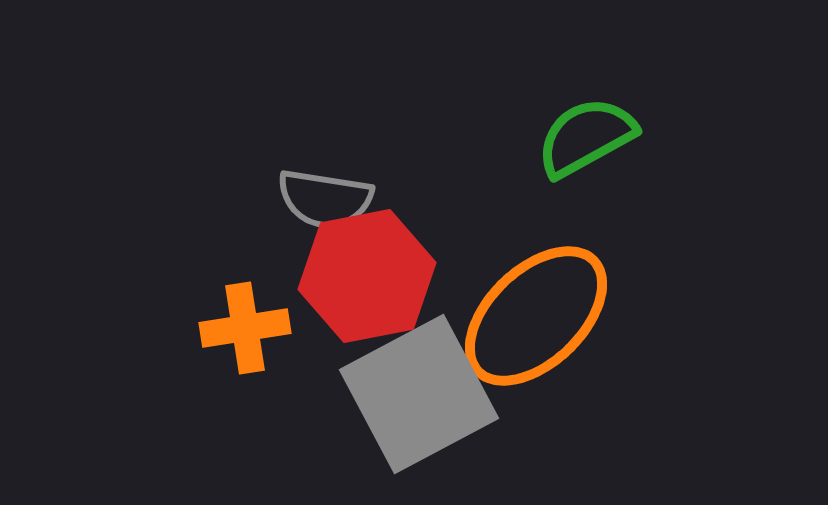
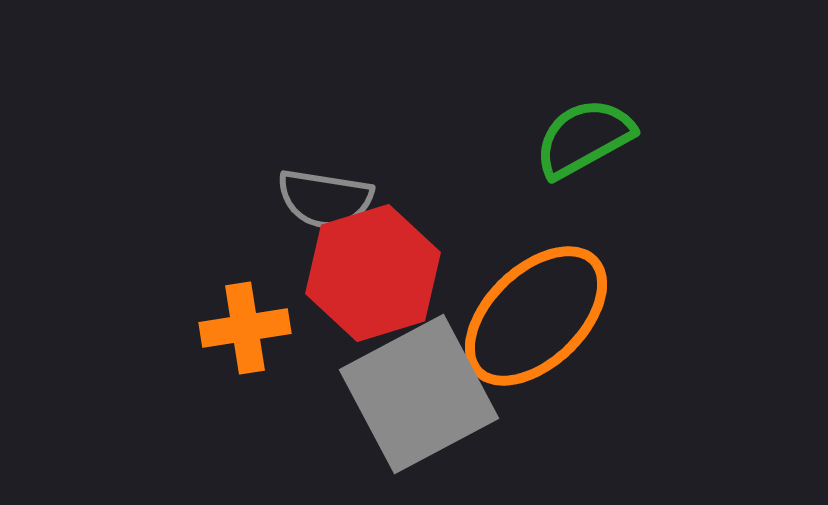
green semicircle: moved 2 px left, 1 px down
red hexagon: moved 6 px right, 3 px up; rotated 6 degrees counterclockwise
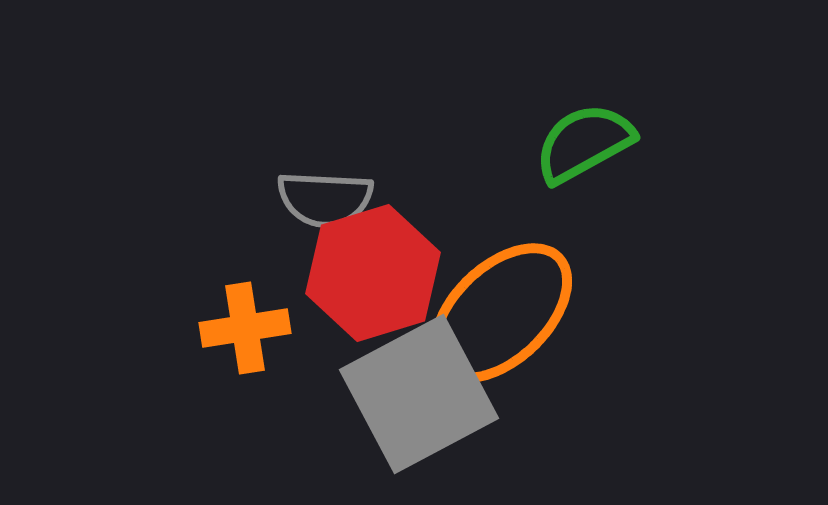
green semicircle: moved 5 px down
gray semicircle: rotated 6 degrees counterclockwise
orange ellipse: moved 35 px left, 3 px up
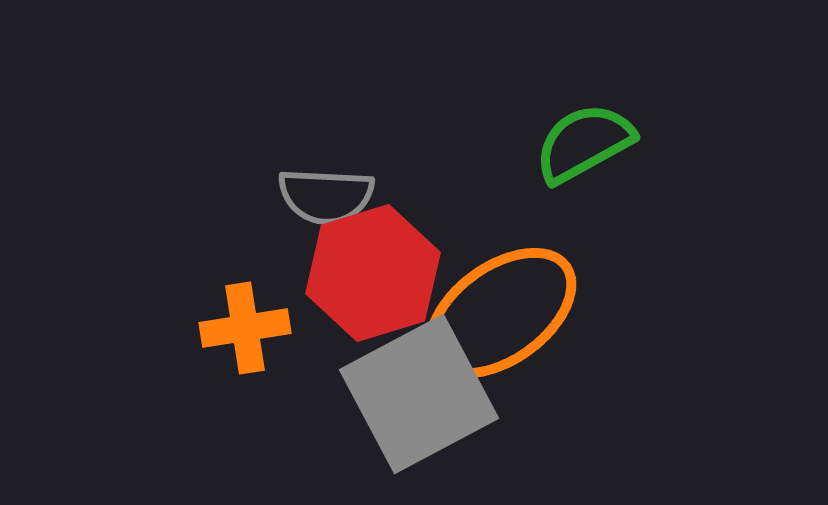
gray semicircle: moved 1 px right, 3 px up
orange ellipse: rotated 8 degrees clockwise
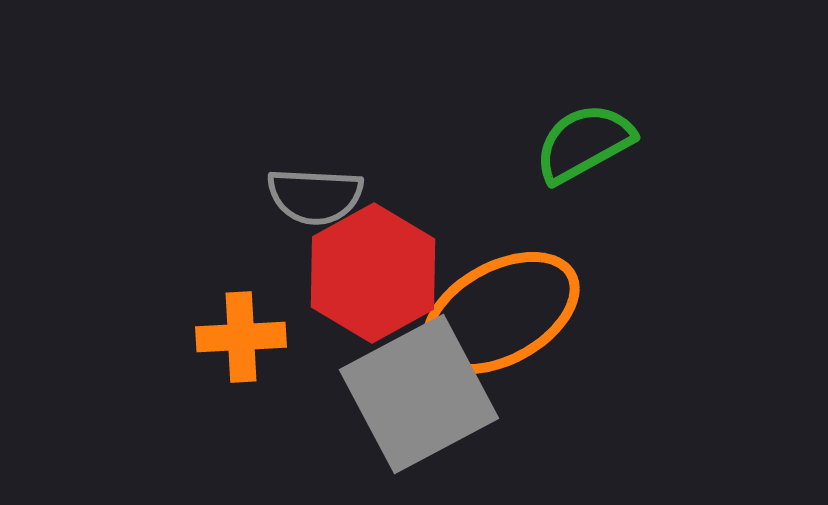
gray semicircle: moved 11 px left
red hexagon: rotated 12 degrees counterclockwise
orange ellipse: rotated 7 degrees clockwise
orange cross: moved 4 px left, 9 px down; rotated 6 degrees clockwise
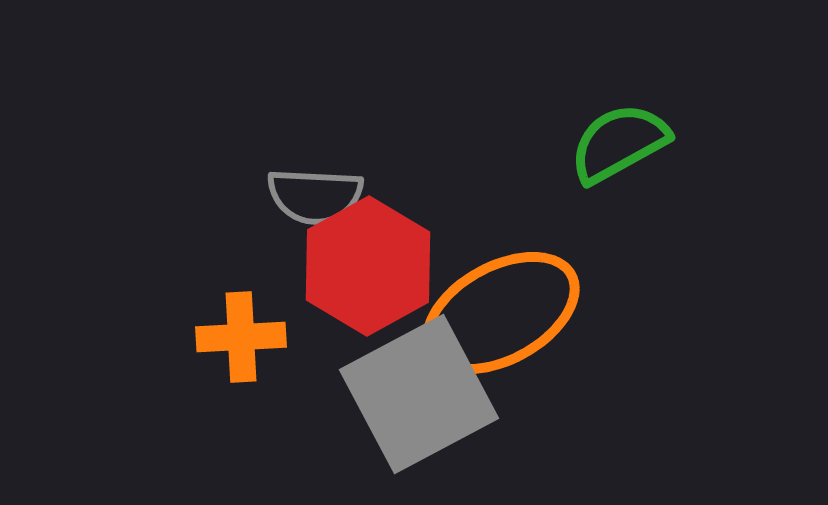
green semicircle: moved 35 px right
red hexagon: moved 5 px left, 7 px up
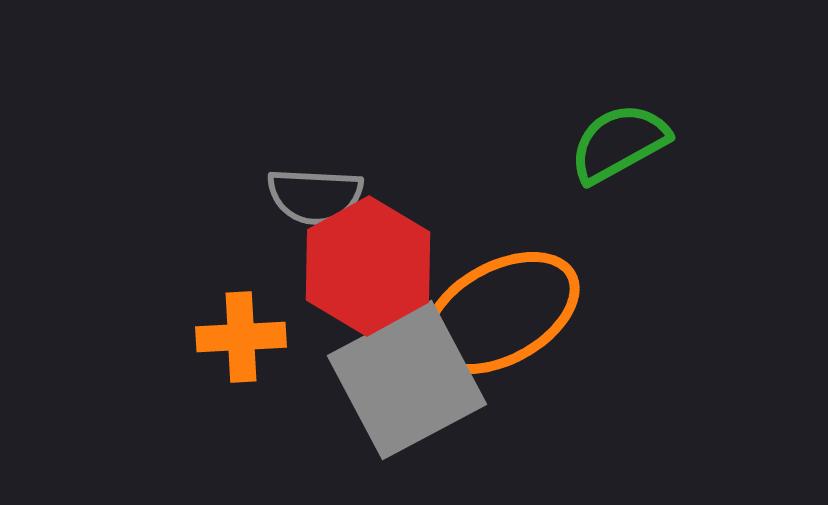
gray square: moved 12 px left, 14 px up
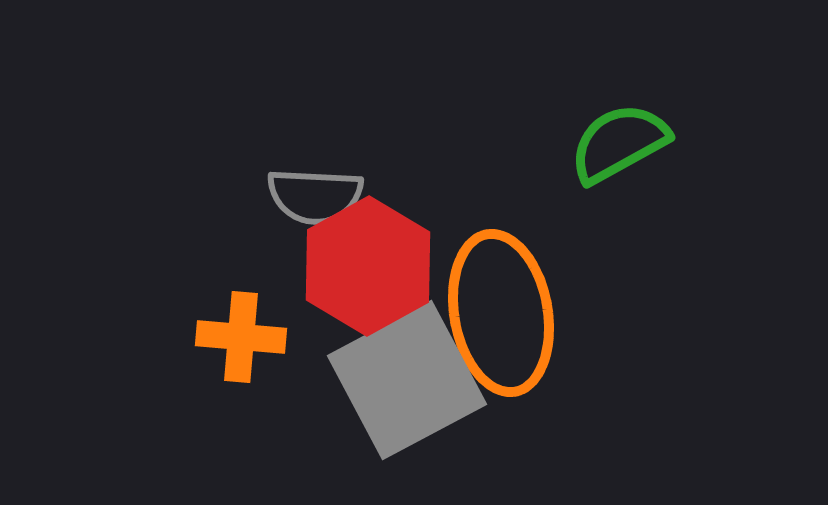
orange ellipse: rotated 71 degrees counterclockwise
orange cross: rotated 8 degrees clockwise
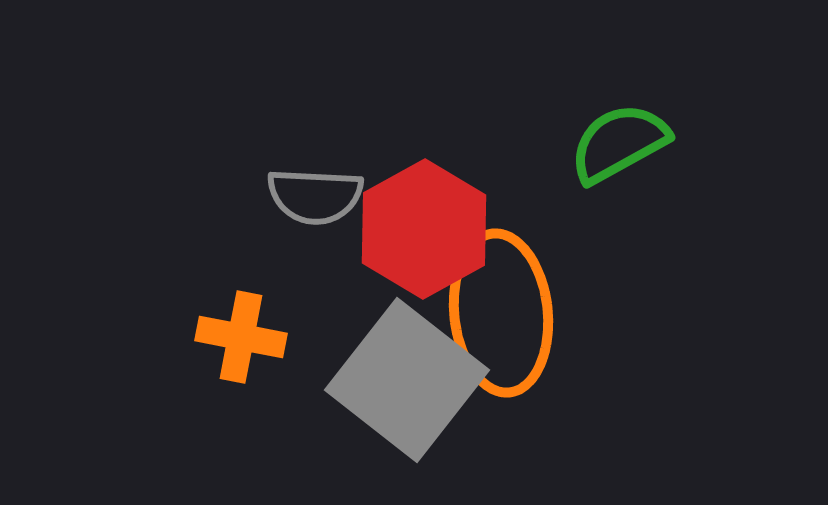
red hexagon: moved 56 px right, 37 px up
orange ellipse: rotated 4 degrees clockwise
orange cross: rotated 6 degrees clockwise
gray square: rotated 24 degrees counterclockwise
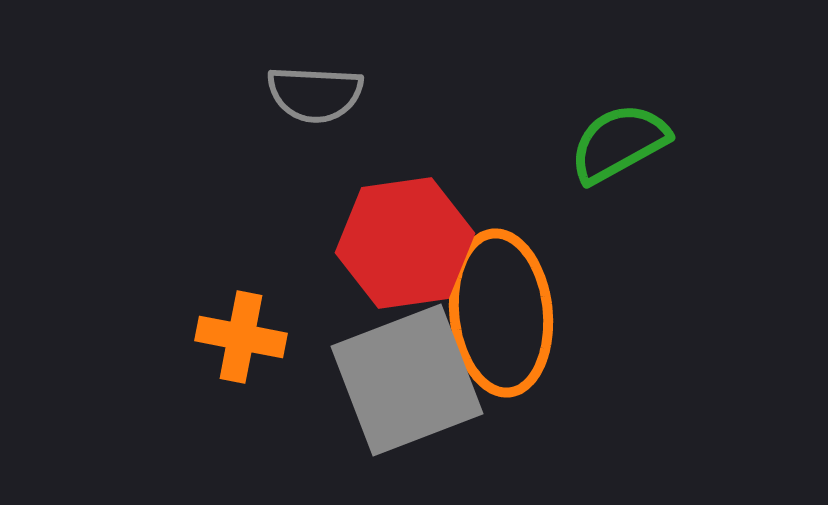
gray semicircle: moved 102 px up
red hexagon: moved 19 px left, 14 px down; rotated 21 degrees clockwise
gray square: rotated 31 degrees clockwise
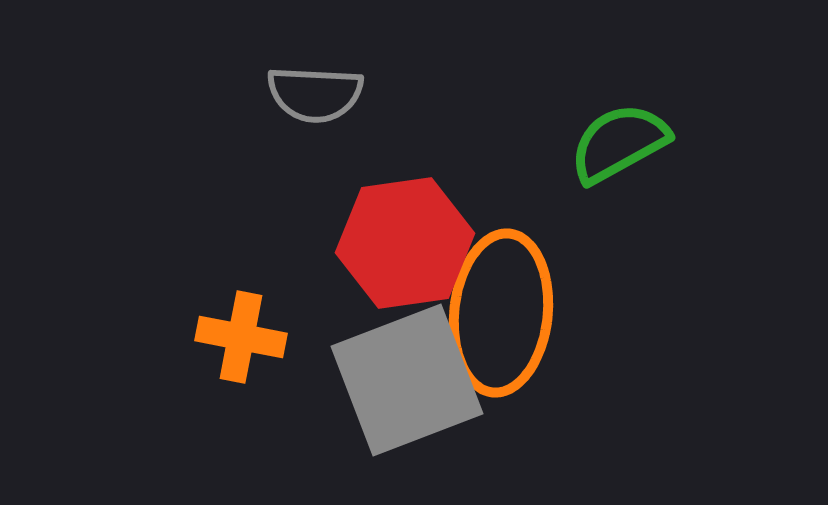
orange ellipse: rotated 12 degrees clockwise
